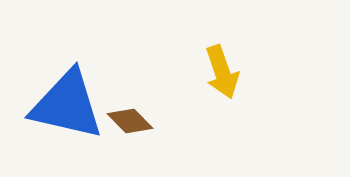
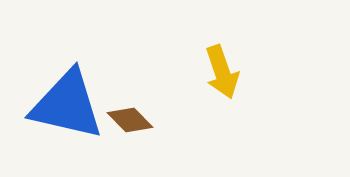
brown diamond: moved 1 px up
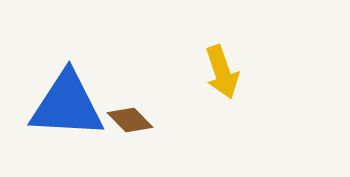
blue triangle: rotated 10 degrees counterclockwise
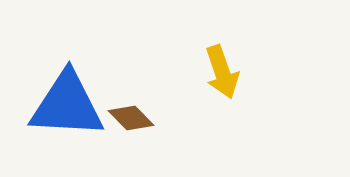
brown diamond: moved 1 px right, 2 px up
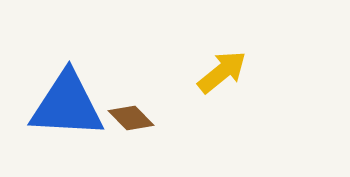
yellow arrow: rotated 110 degrees counterclockwise
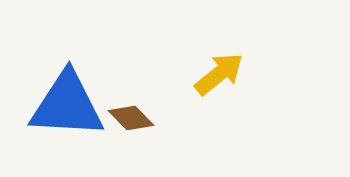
yellow arrow: moved 3 px left, 2 px down
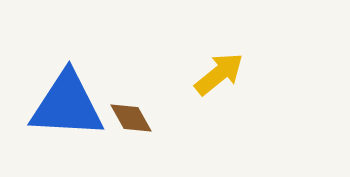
brown diamond: rotated 15 degrees clockwise
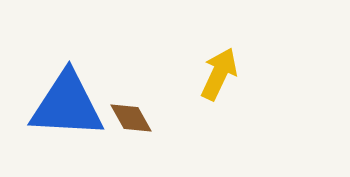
yellow arrow: rotated 26 degrees counterclockwise
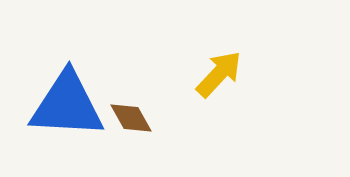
yellow arrow: rotated 18 degrees clockwise
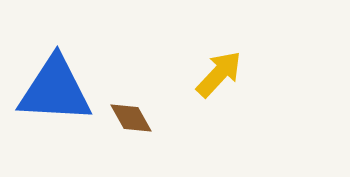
blue triangle: moved 12 px left, 15 px up
